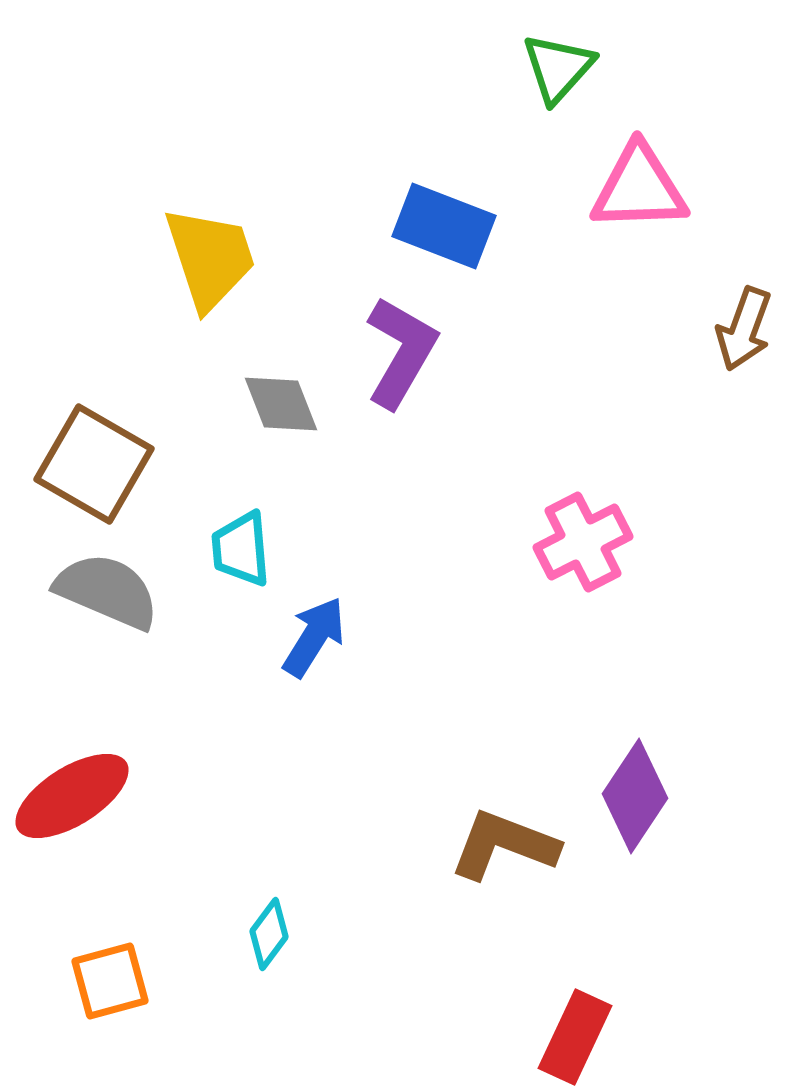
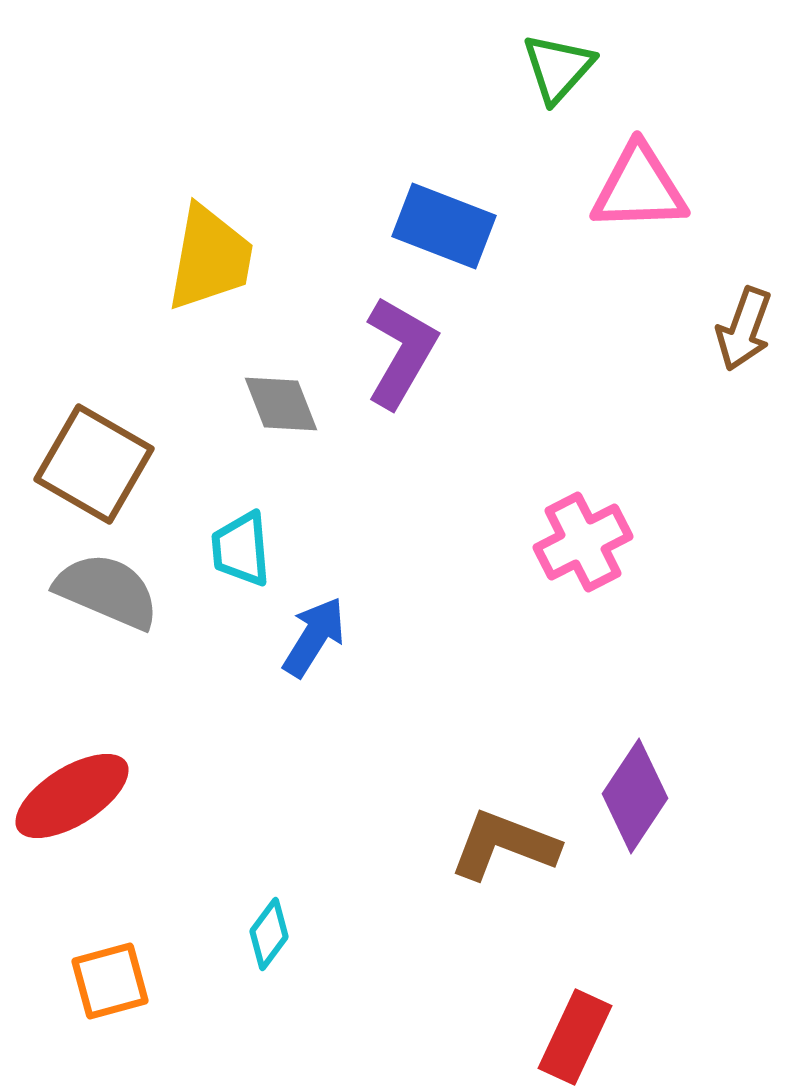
yellow trapezoid: rotated 28 degrees clockwise
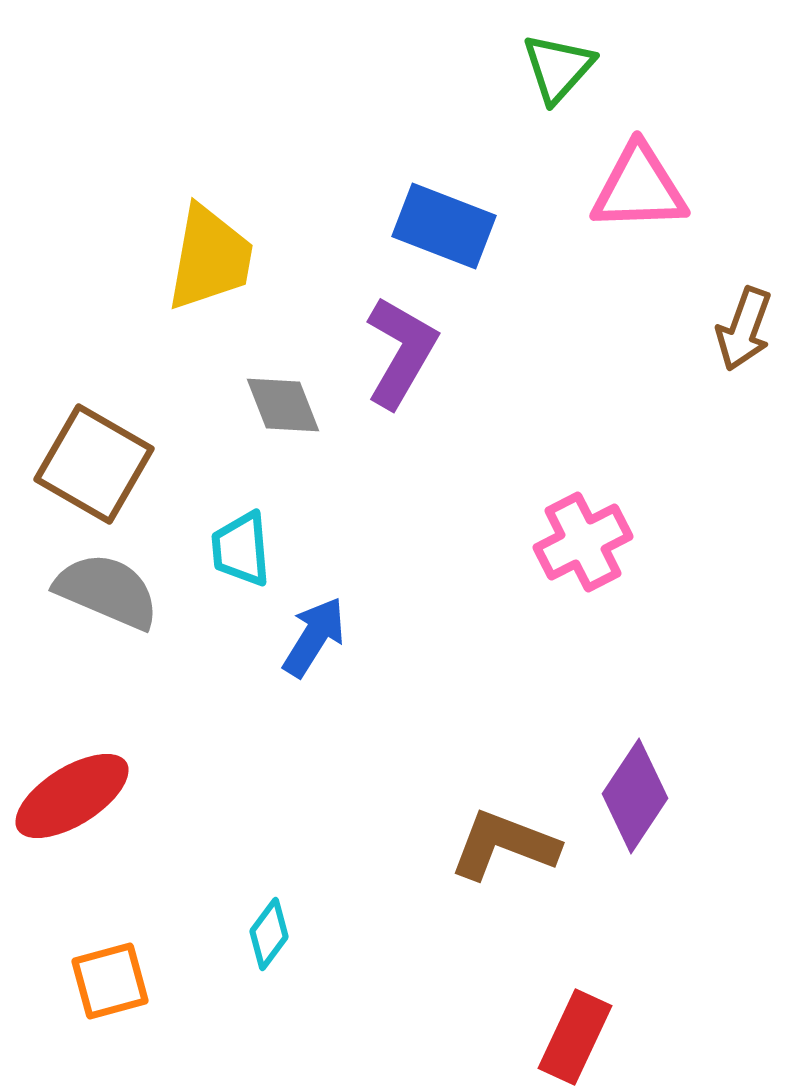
gray diamond: moved 2 px right, 1 px down
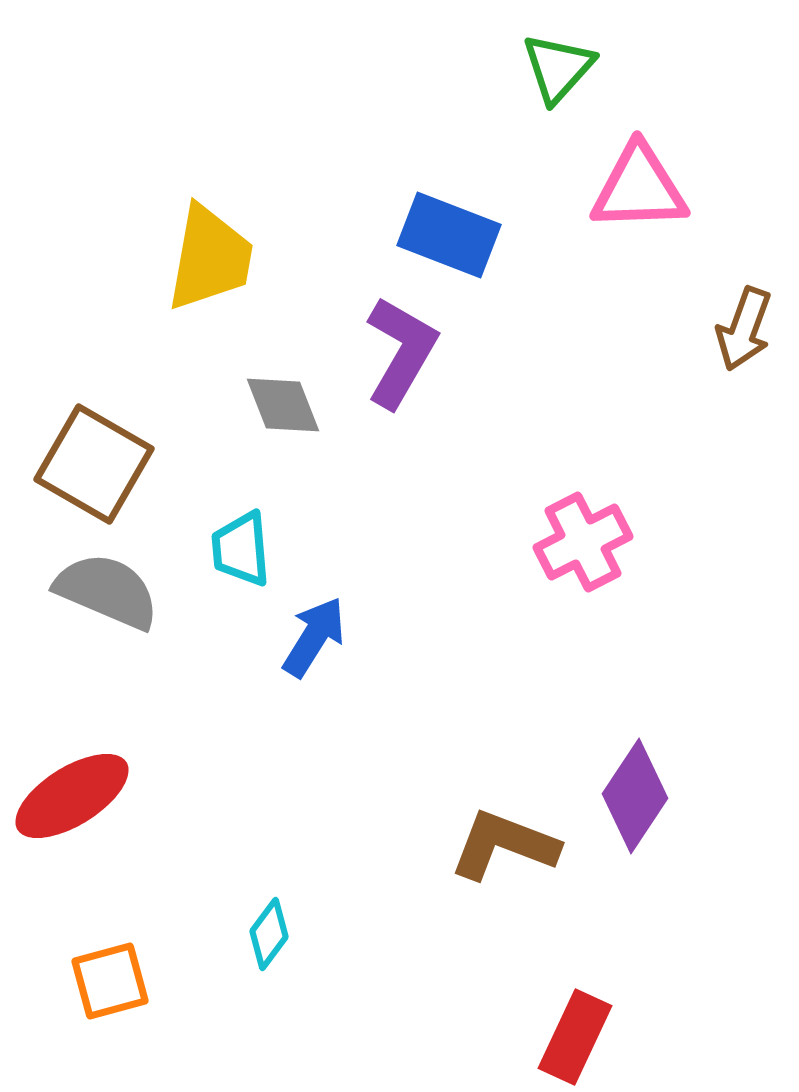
blue rectangle: moved 5 px right, 9 px down
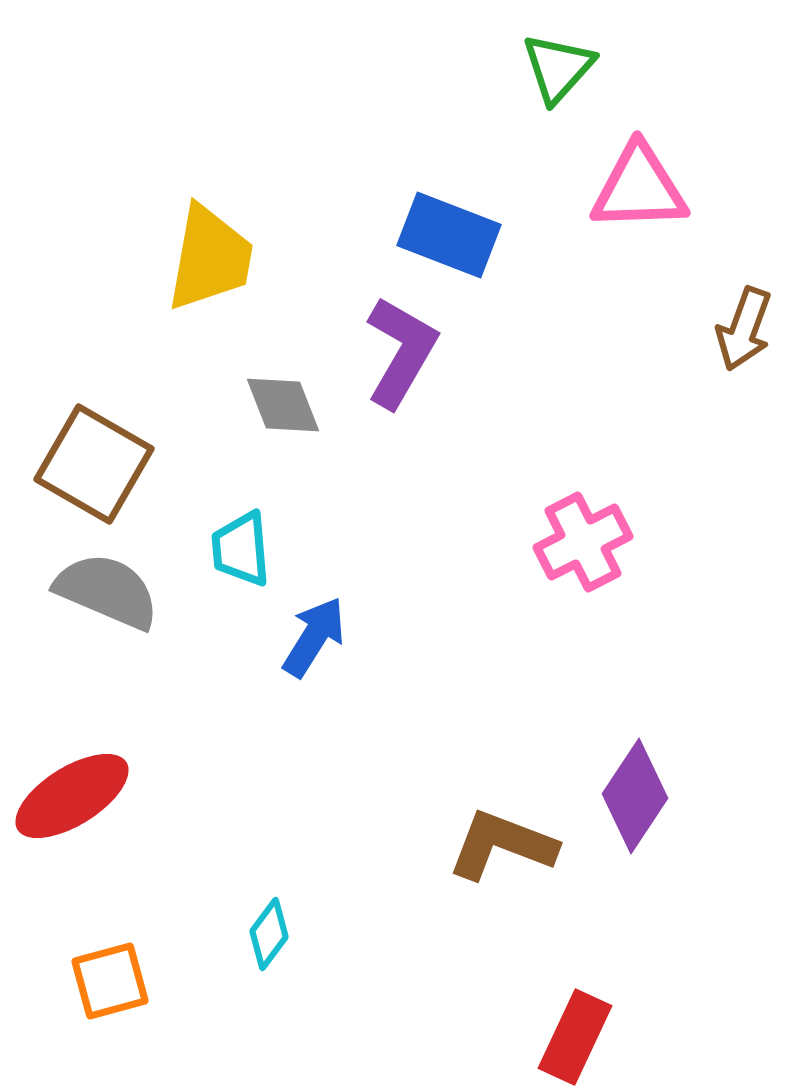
brown L-shape: moved 2 px left
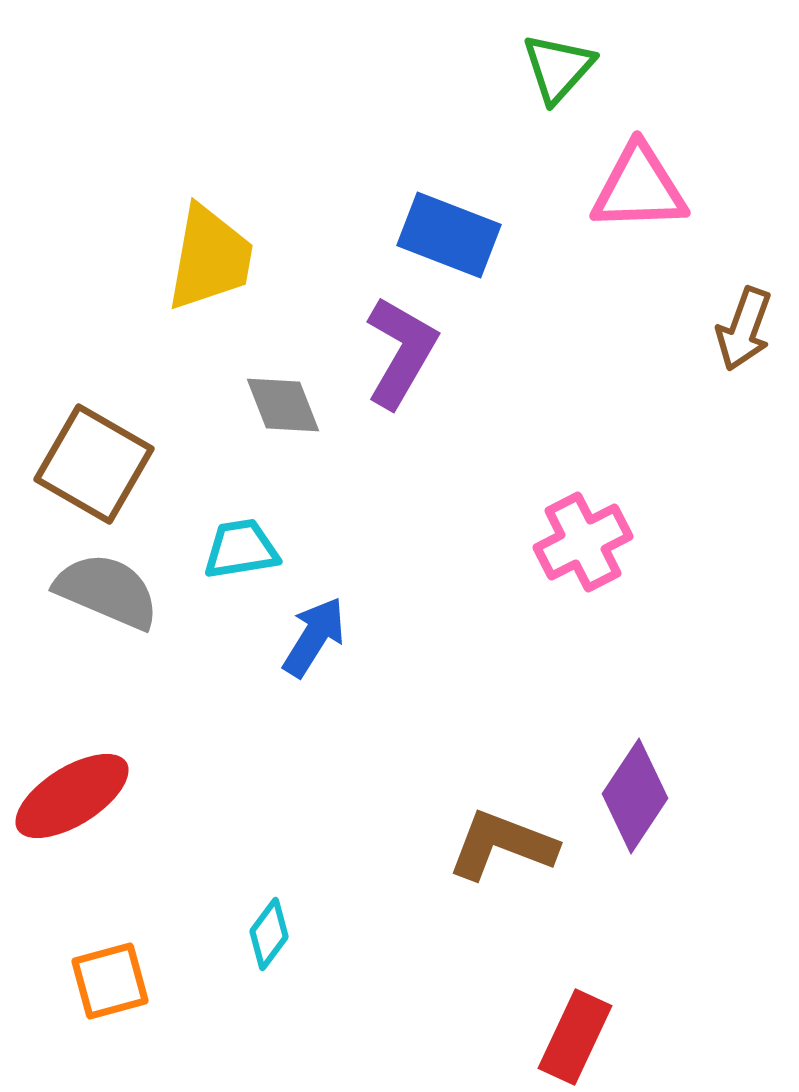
cyan trapezoid: rotated 86 degrees clockwise
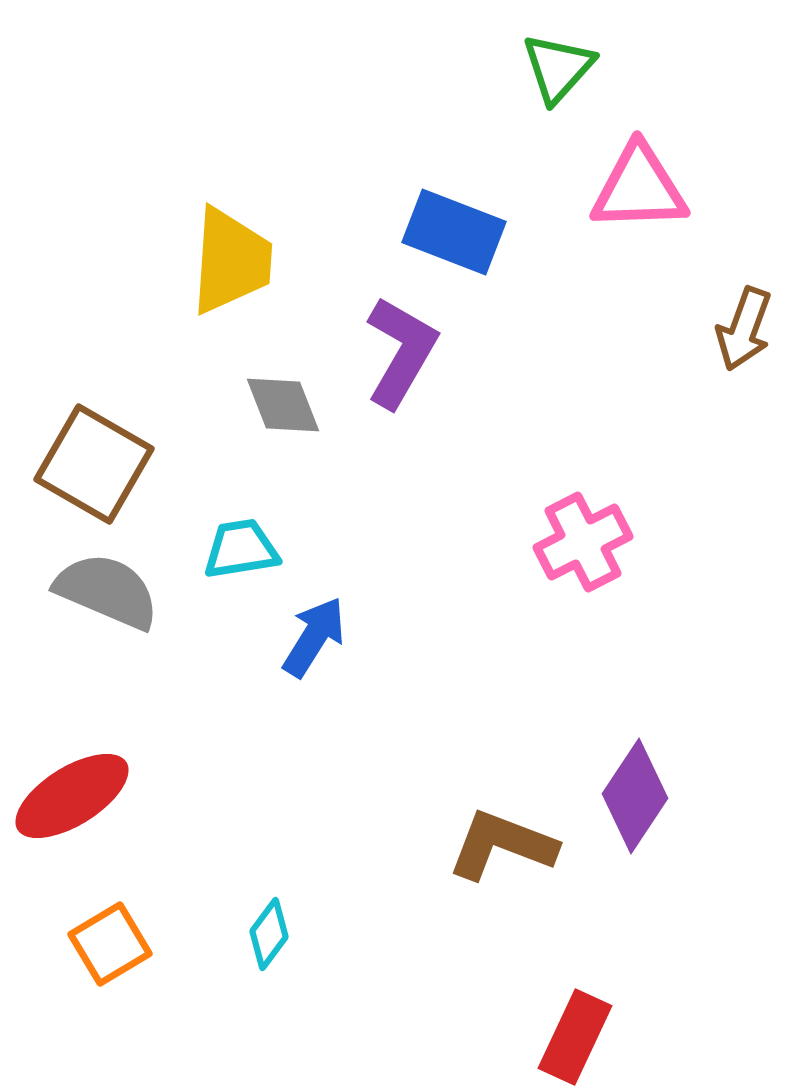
blue rectangle: moved 5 px right, 3 px up
yellow trapezoid: moved 21 px right, 3 px down; rotated 6 degrees counterclockwise
orange square: moved 37 px up; rotated 16 degrees counterclockwise
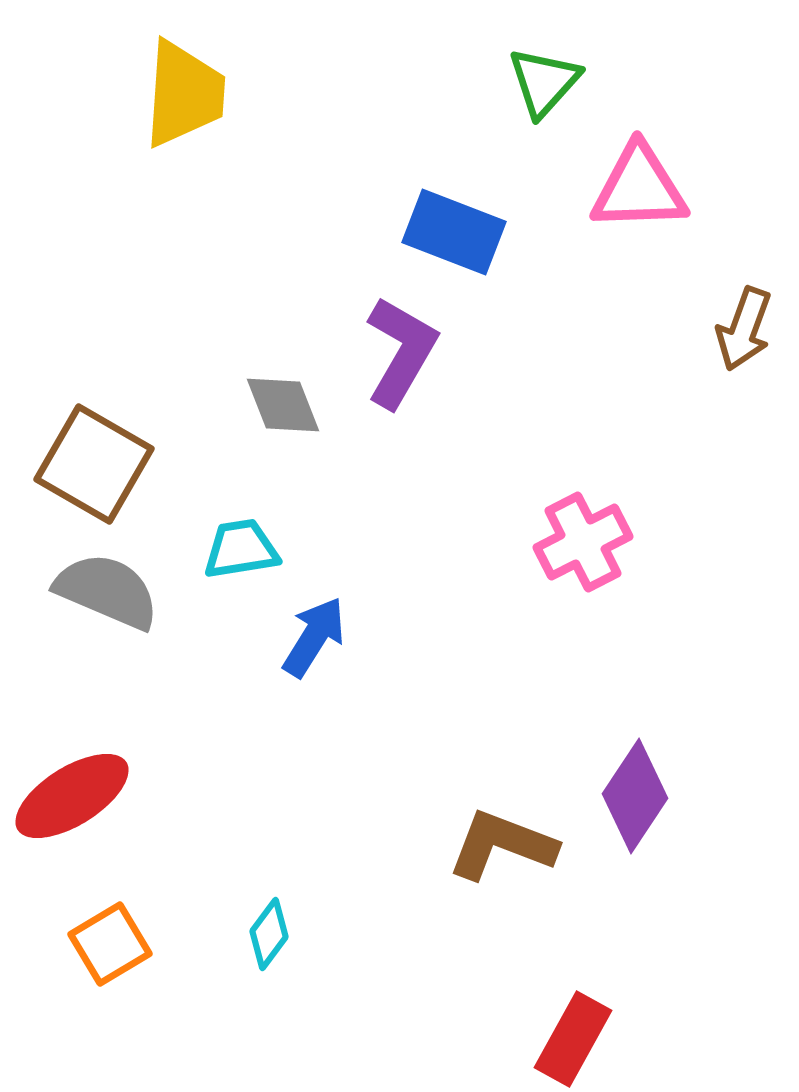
green triangle: moved 14 px left, 14 px down
yellow trapezoid: moved 47 px left, 167 px up
red rectangle: moved 2 px left, 2 px down; rotated 4 degrees clockwise
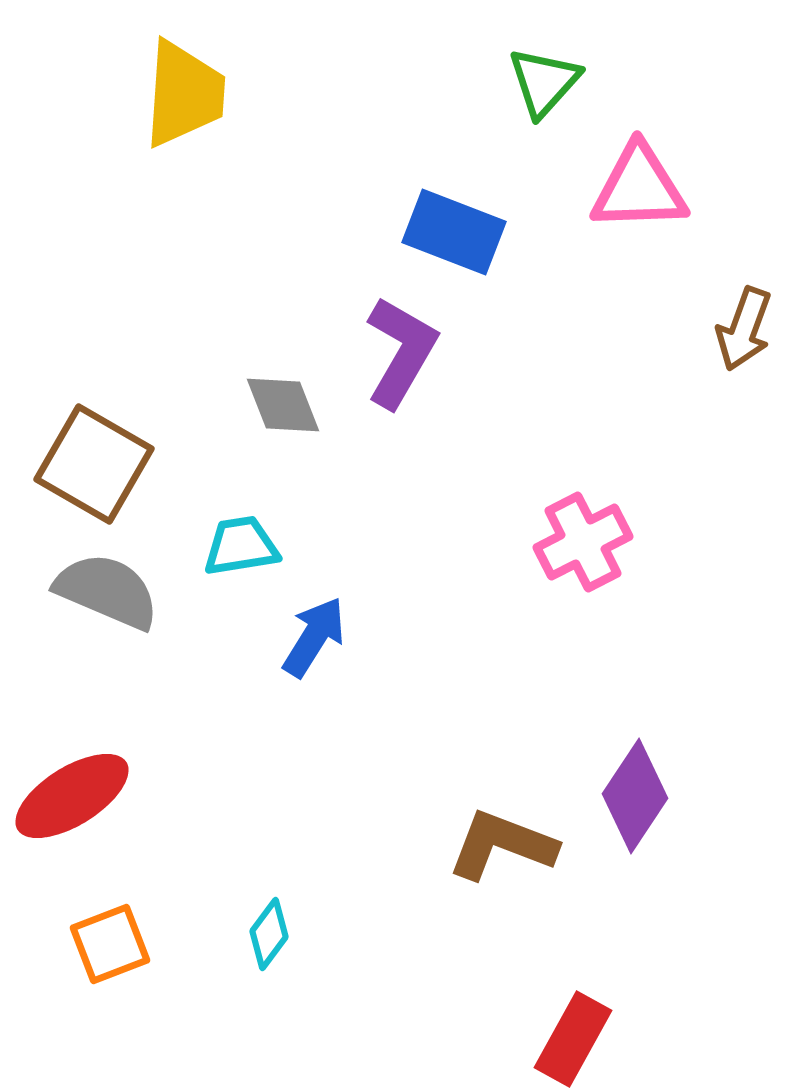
cyan trapezoid: moved 3 px up
orange square: rotated 10 degrees clockwise
